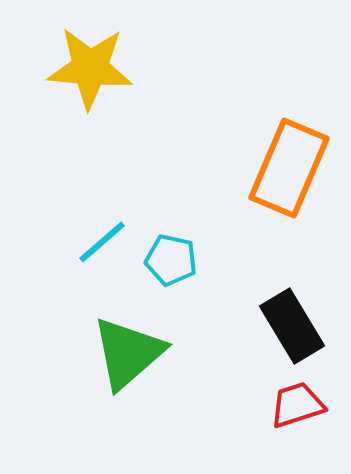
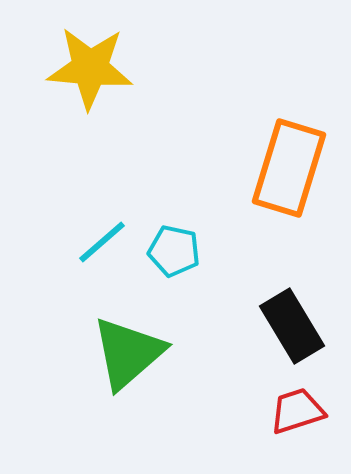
orange rectangle: rotated 6 degrees counterclockwise
cyan pentagon: moved 3 px right, 9 px up
red trapezoid: moved 6 px down
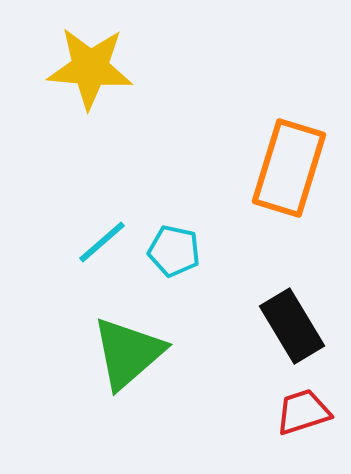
red trapezoid: moved 6 px right, 1 px down
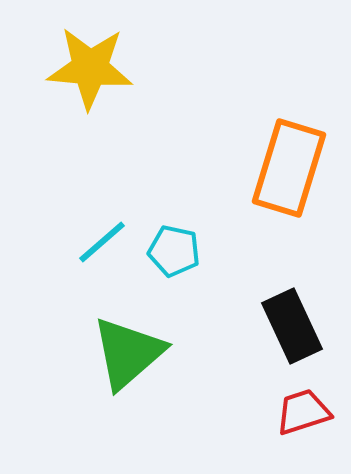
black rectangle: rotated 6 degrees clockwise
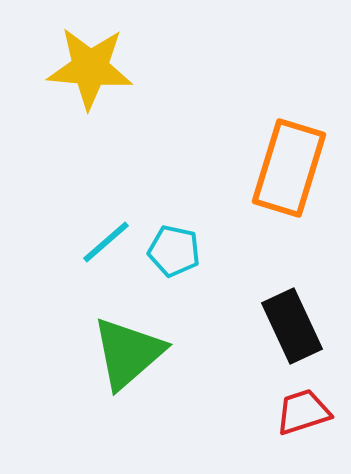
cyan line: moved 4 px right
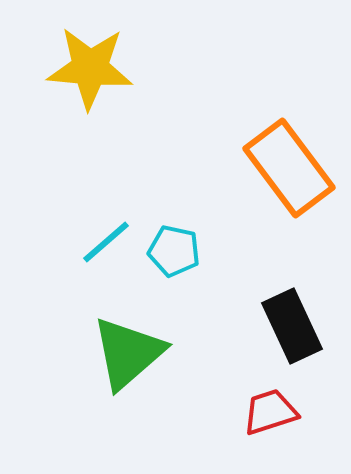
orange rectangle: rotated 54 degrees counterclockwise
red trapezoid: moved 33 px left
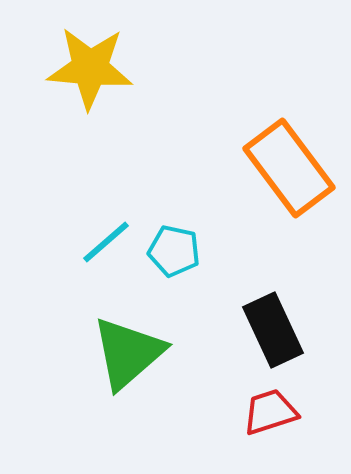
black rectangle: moved 19 px left, 4 px down
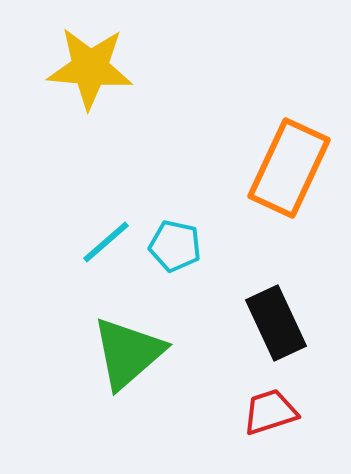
orange rectangle: rotated 62 degrees clockwise
cyan pentagon: moved 1 px right, 5 px up
black rectangle: moved 3 px right, 7 px up
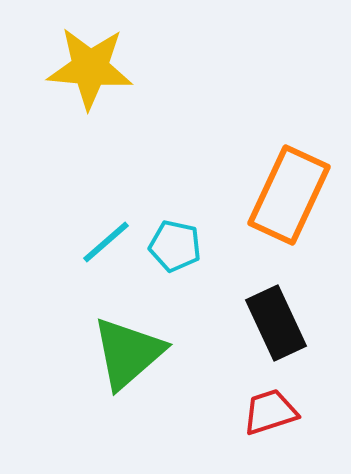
orange rectangle: moved 27 px down
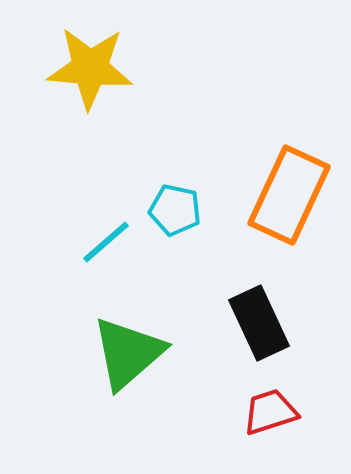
cyan pentagon: moved 36 px up
black rectangle: moved 17 px left
